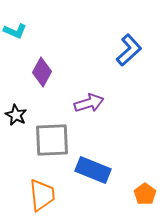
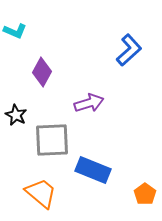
orange trapezoid: moved 1 px left, 2 px up; rotated 44 degrees counterclockwise
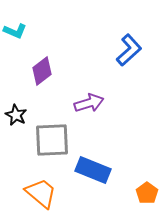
purple diamond: moved 1 px up; rotated 24 degrees clockwise
orange pentagon: moved 2 px right, 1 px up
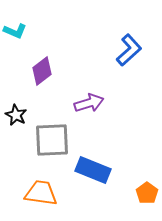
orange trapezoid: rotated 32 degrees counterclockwise
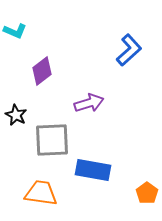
blue rectangle: rotated 12 degrees counterclockwise
